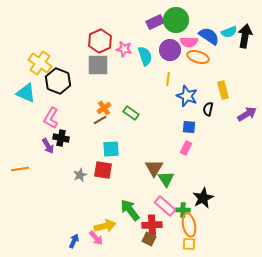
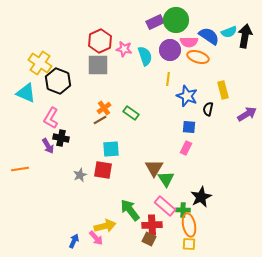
black star at (203, 198): moved 2 px left, 1 px up
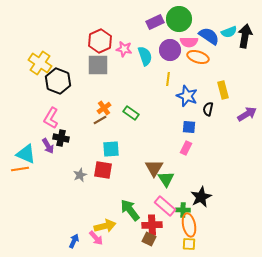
green circle at (176, 20): moved 3 px right, 1 px up
cyan triangle at (26, 93): moved 61 px down
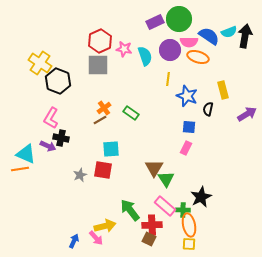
purple arrow at (48, 146): rotated 35 degrees counterclockwise
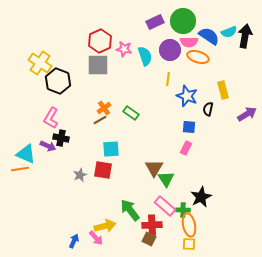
green circle at (179, 19): moved 4 px right, 2 px down
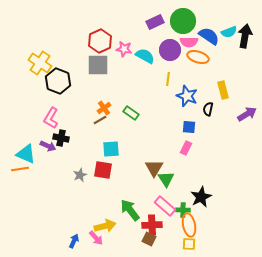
cyan semicircle at (145, 56): rotated 42 degrees counterclockwise
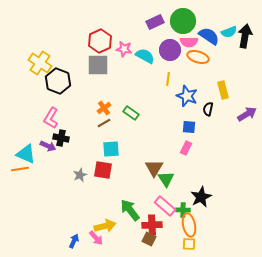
brown line at (100, 120): moved 4 px right, 3 px down
